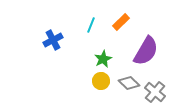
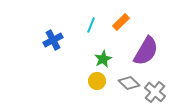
yellow circle: moved 4 px left
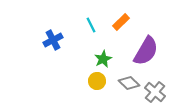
cyan line: rotated 49 degrees counterclockwise
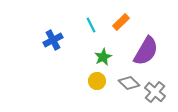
green star: moved 2 px up
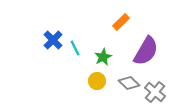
cyan line: moved 16 px left, 23 px down
blue cross: rotated 18 degrees counterclockwise
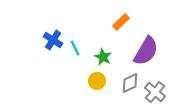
blue cross: rotated 12 degrees counterclockwise
green star: rotated 18 degrees counterclockwise
gray diamond: moved 1 px right; rotated 70 degrees counterclockwise
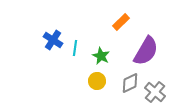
cyan line: rotated 35 degrees clockwise
green star: moved 2 px left, 1 px up
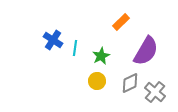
green star: rotated 18 degrees clockwise
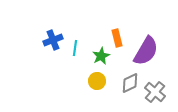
orange rectangle: moved 4 px left, 16 px down; rotated 60 degrees counterclockwise
blue cross: rotated 36 degrees clockwise
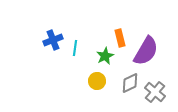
orange rectangle: moved 3 px right
green star: moved 4 px right
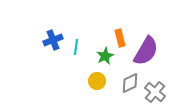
cyan line: moved 1 px right, 1 px up
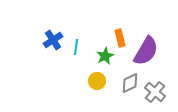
blue cross: rotated 12 degrees counterclockwise
